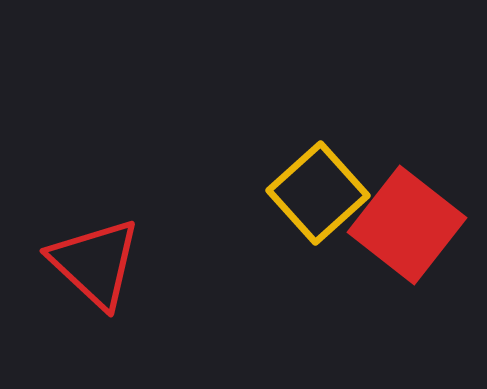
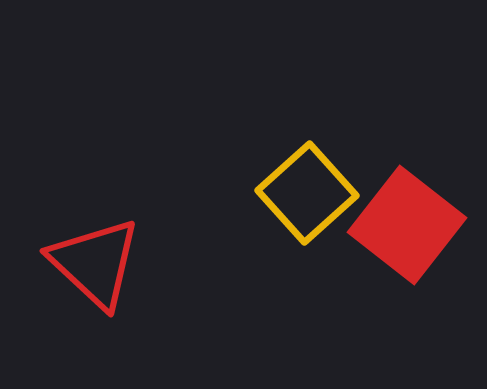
yellow square: moved 11 px left
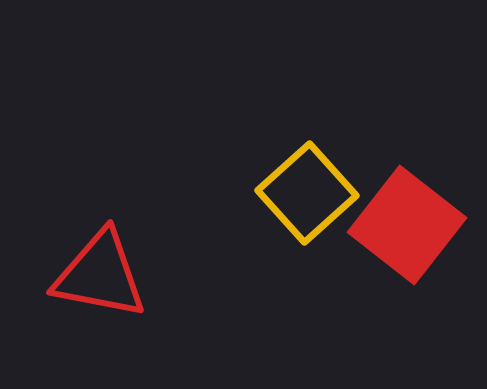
red triangle: moved 5 px right, 12 px down; rotated 32 degrees counterclockwise
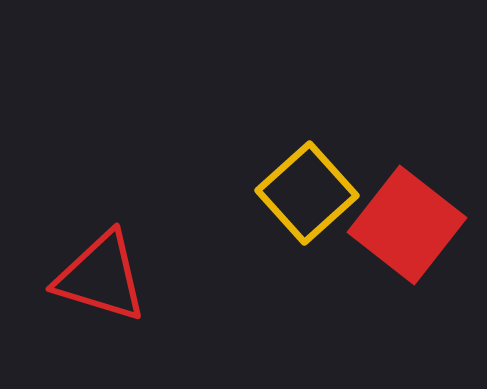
red triangle: moved 1 px right, 2 px down; rotated 6 degrees clockwise
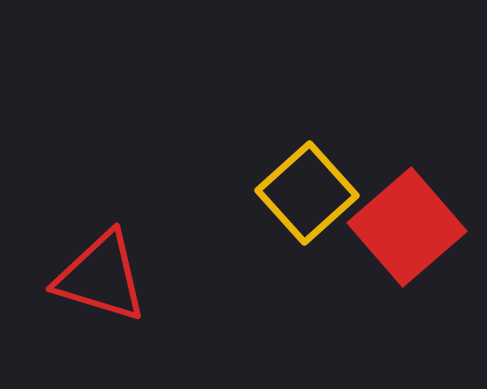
red square: moved 2 px down; rotated 11 degrees clockwise
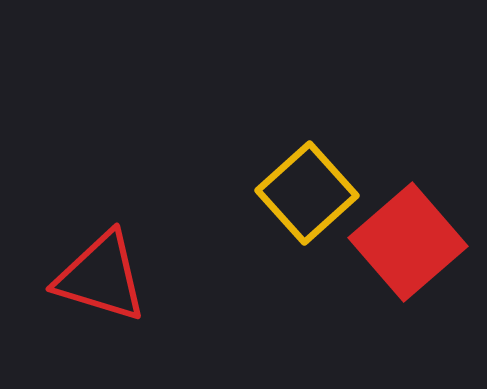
red square: moved 1 px right, 15 px down
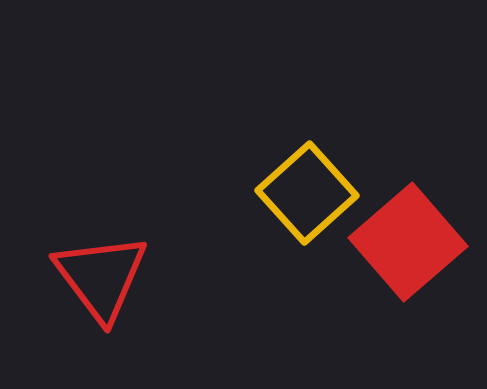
red triangle: rotated 36 degrees clockwise
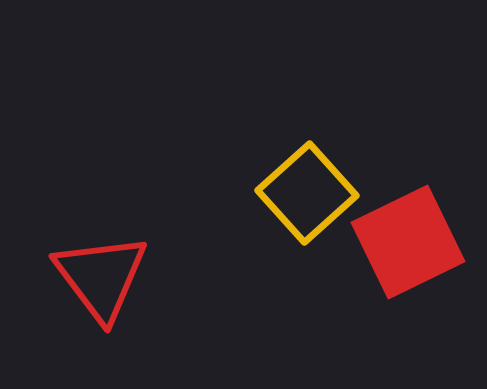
red square: rotated 15 degrees clockwise
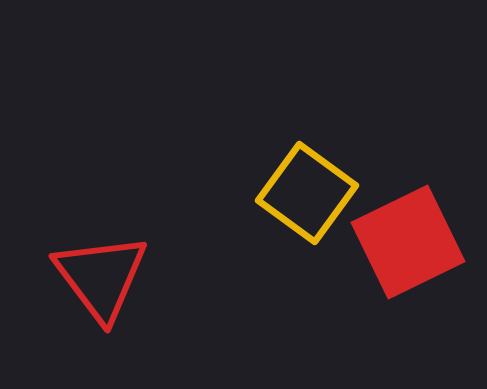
yellow square: rotated 12 degrees counterclockwise
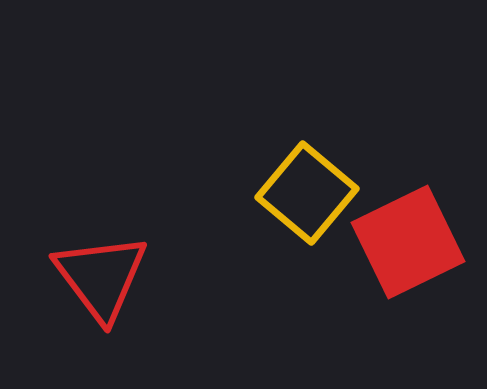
yellow square: rotated 4 degrees clockwise
